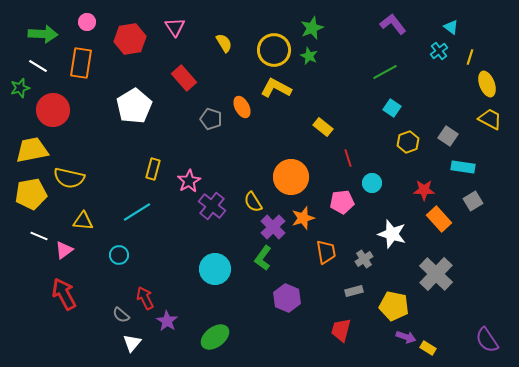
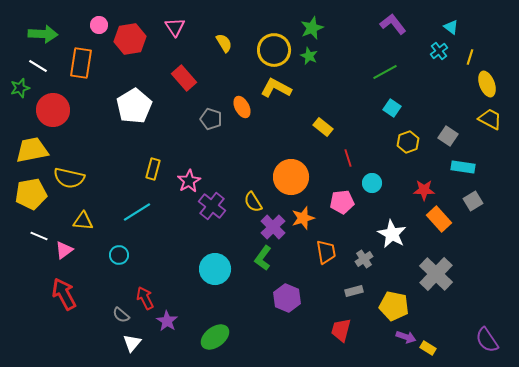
pink circle at (87, 22): moved 12 px right, 3 px down
white star at (392, 234): rotated 12 degrees clockwise
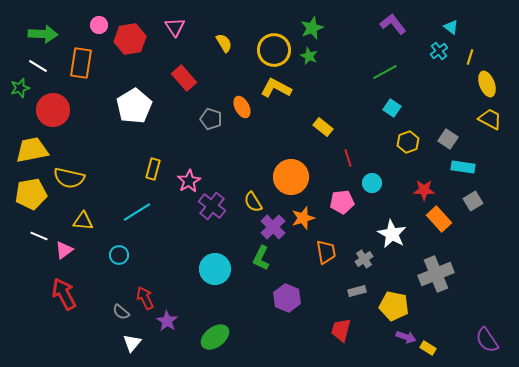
gray square at (448, 136): moved 3 px down
green L-shape at (263, 258): moved 2 px left; rotated 10 degrees counterclockwise
gray cross at (436, 274): rotated 24 degrees clockwise
gray rectangle at (354, 291): moved 3 px right
gray semicircle at (121, 315): moved 3 px up
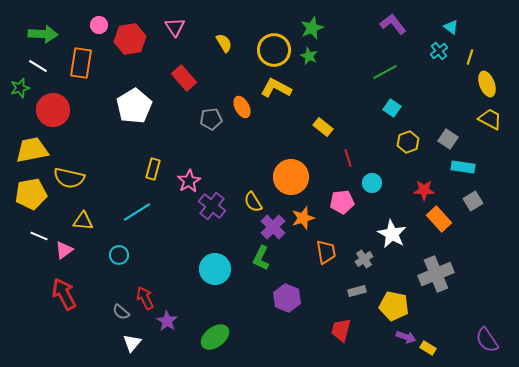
gray pentagon at (211, 119): rotated 25 degrees counterclockwise
